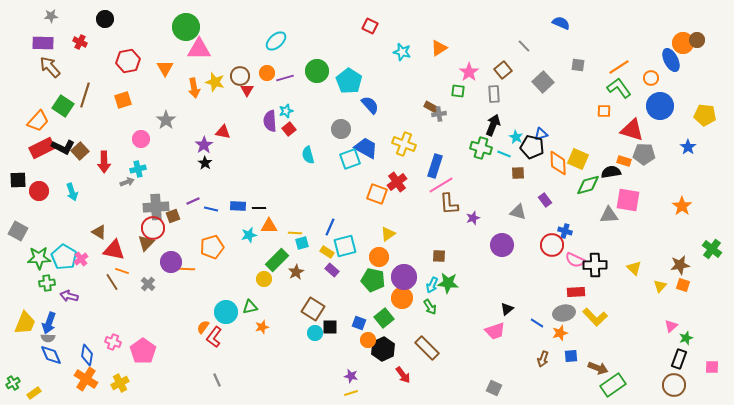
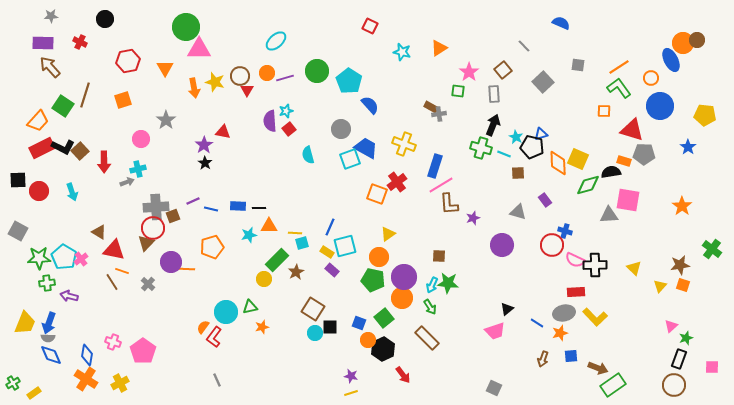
brown rectangle at (427, 348): moved 10 px up
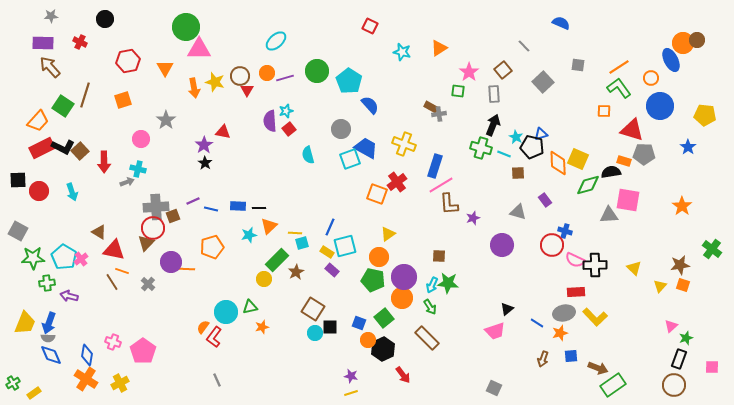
cyan cross at (138, 169): rotated 28 degrees clockwise
orange triangle at (269, 226): rotated 42 degrees counterclockwise
green star at (39, 258): moved 6 px left
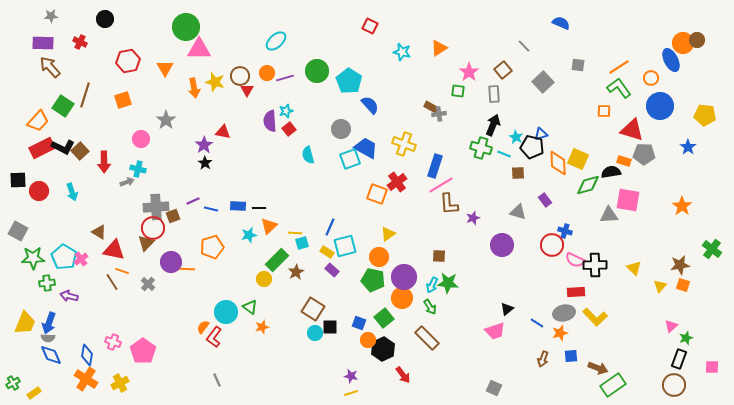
green triangle at (250, 307): rotated 49 degrees clockwise
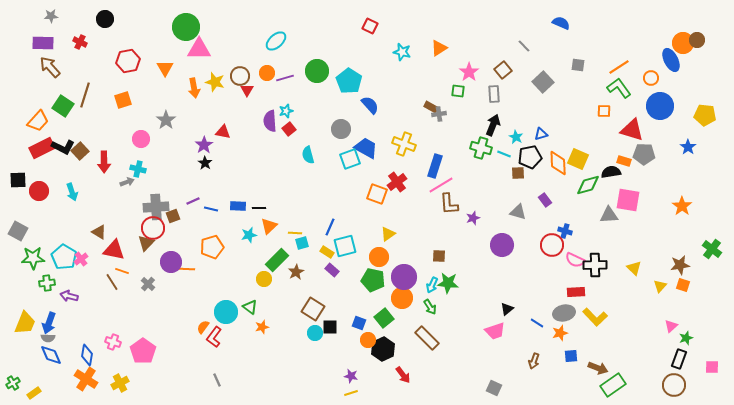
black pentagon at (532, 147): moved 2 px left, 10 px down; rotated 25 degrees counterclockwise
brown arrow at (543, 359): moved 9 px left, 2 px down
